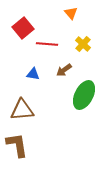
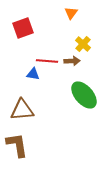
orange triangle: rotated 16 degrees clockwise
red square: rotated 20 degrees clockwise
red line: moved 17 px down
brown arrow: moved 8 px right, 9 px up; rotated 147 degrees counterclockwise
green ellipse: rotated 68 degrees counterclockwise
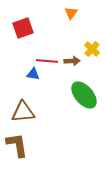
yellow cross: moved 9 px right, 5 px down
brown triangle: moved 1 px right, 2 px down
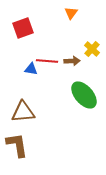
blue triangle: moved 2 px left, 5 px up
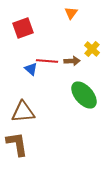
blue triangle: rotated 32 degrees clockwise
brown L-shape: moved 1 px up
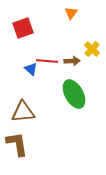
green ellipse: moved 10 px left, 1 px up; rotated 12 degrees clockwise
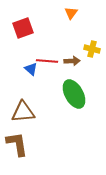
yellow cross: rotated 28 degrees counterclockwise
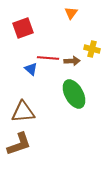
red line: moved 1 px right, 3 px up
brown L-shape: moved 2 px right; rotated 80 degrees clockwise
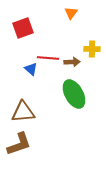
yellow cross: rotated 14 degrees counterclockwise
brown arrow: moved 1 px down
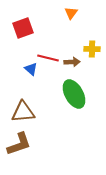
red line: rotated 10 degrees clockwise
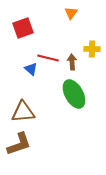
brown arrow: rotated 91 degrees counterclockwise
